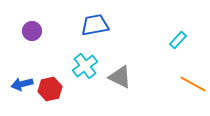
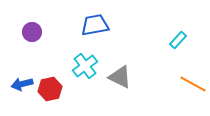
purple circle: moved 1 px down
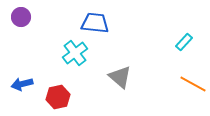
blue trapezoid: moved 2 px up; rotated 16 degrees clockwise
purple circle: moved 11 px left, 15 px up
cyan rectangle: moved 6 px right, 2 px down
cyan cross: moved 10 px left, 13 px up
gray triangle: rotated 15 degrees clockwise
red hexagon: moved 8 px right, 8 px down
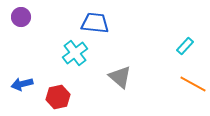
cyan rectangle: moved 1 px right, 4 px down
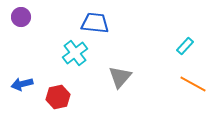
gray triangle: rotated 30 degrees clockwise
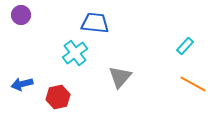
purple circle: moved 2 px up
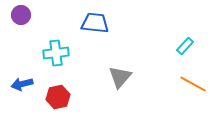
cyan cross: moved 19 px left; rotated 30 degrees clockwise
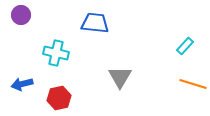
cyan cross: rotated 20 degrees clockwise
gray triangle: rotated 10 degrees counterclockwise
orange line: rotated 12 degrees counterclockwise
red hexagon: moved 1 px right, 1 px down
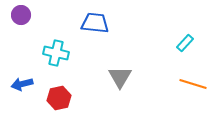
cyan rectangle: moved 3 px up
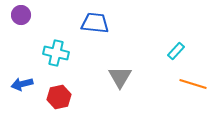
cyan rectangle: moved 9 px left, 8 px down
red hexagon: moved 1 px up
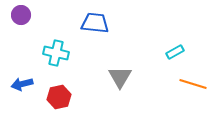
cyan rectangle: moved 1 px left, 1 px down; rotated 18 degrees clockwise
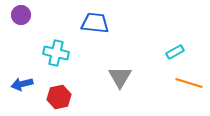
orange line: moved 4 px left, 1 px up
